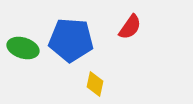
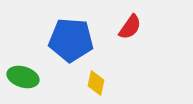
green ellipse: moved 29 px down
yellow diamond: moved 1 px right, 1 px up
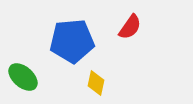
blue pentagon: moved 1 px right, 1 px down; rotated 9 degrees counterclockwise
green ellipse: rotated 24 degrees clockwise
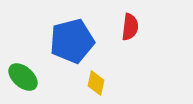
red semicircle: rotated 28 degrees counterclockwise
blue pentagon: rotated 9 degrees counterclockwise
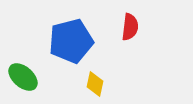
blue pentagon: moved 1 px left
yellow diamond: moved 1 px left, 1 px down
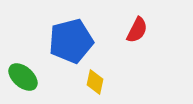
red semicircle: moved 7 px right, 3 px down; rotated 20 degrees clockwise
yellow diamond: moved 2 px up
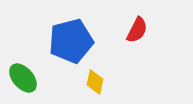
green ellipse: moved 1 px down; rotated 8 degrees clockwise
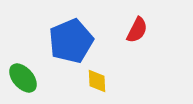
blue pentagon: rotated 9 degrees counterclockwise
yellow diamond: moved 2 px right, 1 px up; rotated 15 degrees counterclockwise
